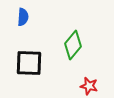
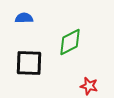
blue semicircle: moved 1 px right, 1 px down; rotated 96 degrees counterclockwise
green diamond: moved 3 px left, 3 px up; rotated 24 degrees clockwise
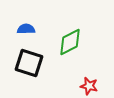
blue semicircle: moved 2 px right, 11 px down
black square: rotated 16 degrees clockwise
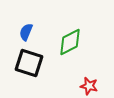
blue semicircle: moved 3 px down; rotated 66 degrees counterclockwise
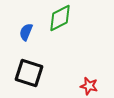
green diamond: moved 10 px left, 24 px up
black square: moved 10 px down
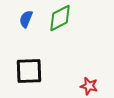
blue semicircle: moved 13 px up
black square: moved 2 px up; rotated 20 degrees counterclockwise
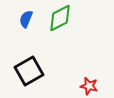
black square: rotated 28 degrees counterclockwise
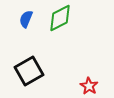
red star: rotated 18 degrees clockwise
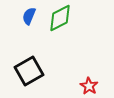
blue semicircle: moved 3 px right, 3 px up
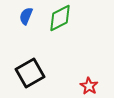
blue semicircle: moved 3 px left
black square: moved 1 px right, 2 px down
